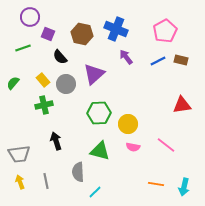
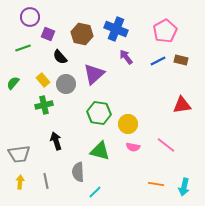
green hexagon: rotated 10 degrees clockwise
yellow arrow: rotated 24 degrees clockwise
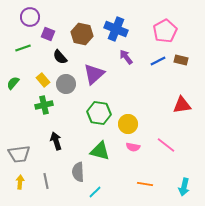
orange line: moved 11 px left
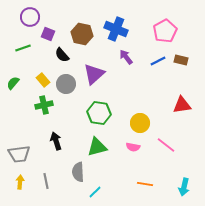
black semicircle: moved 2 px right, 2 px up
yellow circle: moved 12 px right, 1 px up
green triangle: moved 3 px left, 4 px up; rotated 30 degrees counterclockwise
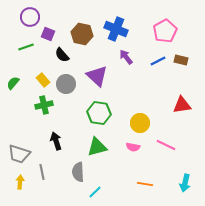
green line: moved 3 px right, 1 px up
purple triangle: moved 3 px right, 2 px down; rotated 35 degrees counterclockwise
pink line: rotated 12 degrees counterclockwise
gray trapezoid: rotated 25 degrees clockwise
gray line: moved 4 px left, 9 px up
cyan arrow: moved 1 px right, 4 px up
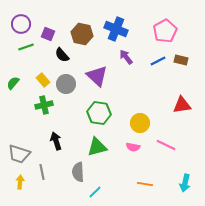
purple circle: moved 9 px left, 7 px down
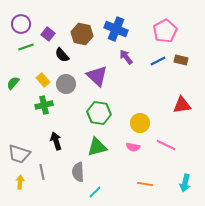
purple square: rotated 16 degrees clockwise
